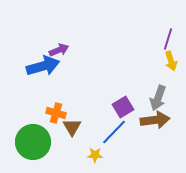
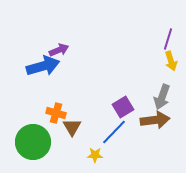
gray arrow: moved 4 px right, 1 px up
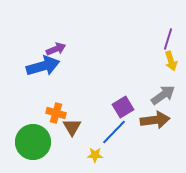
purple arrow: moved 3 px left, 1 px up
gray arrow: moved 1 px right, 2 px up; rotated 145 degrees counterclockwise
